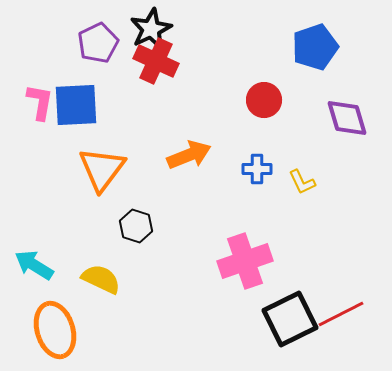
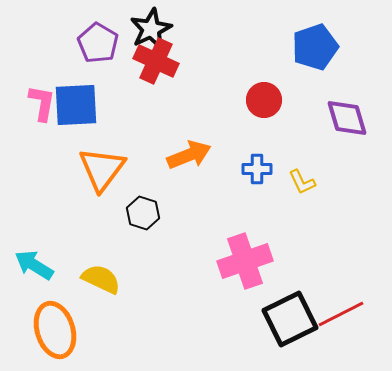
purple pentagon: rotated 15 degrees counterclockwise
pink L-shape: moved 2 px right, 1 px down
black hexagon: moved 7 px right, 13 px up
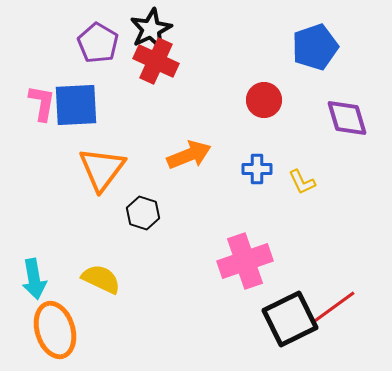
cyan arrow: moved 14 px down; rotated 132 degrees counterclockwise
red line: moved 7 px left, 7 px up; rotated 9 degrees counterclockwise
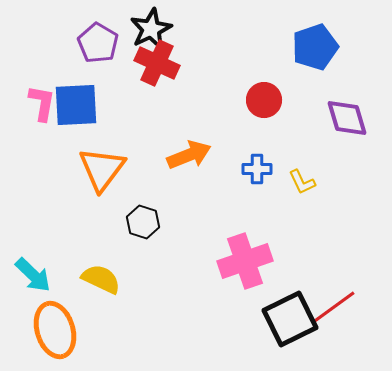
red cross: moved 1 px right, 2 px down
black hexagon: moved 9 px down
cyan arrow: moved 1 px left, 4 px up; rotated 36 degrees counterclockwise
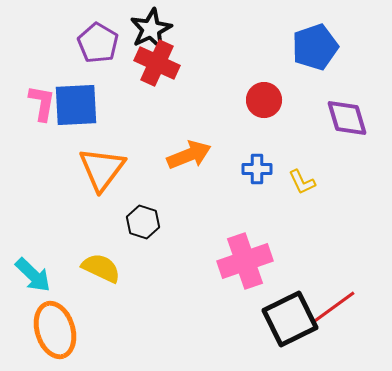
yellow semicircle: moved 11 px up
